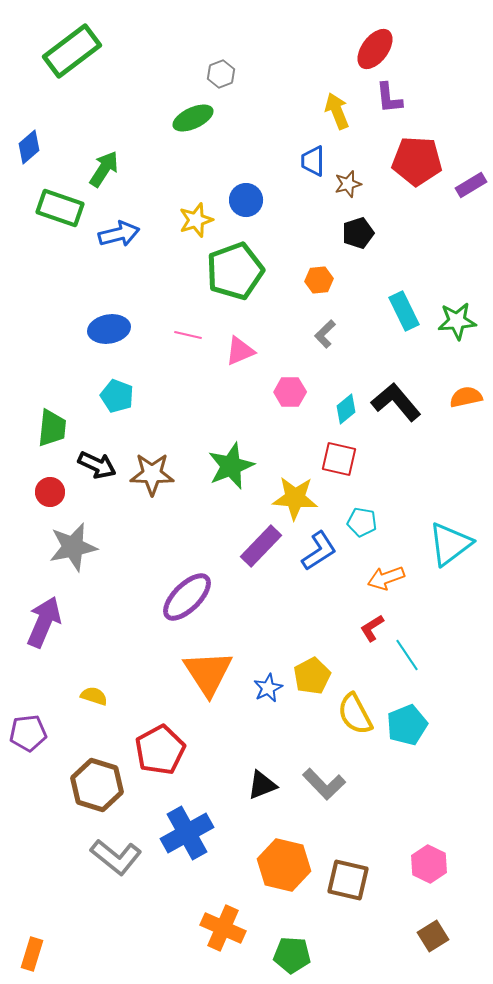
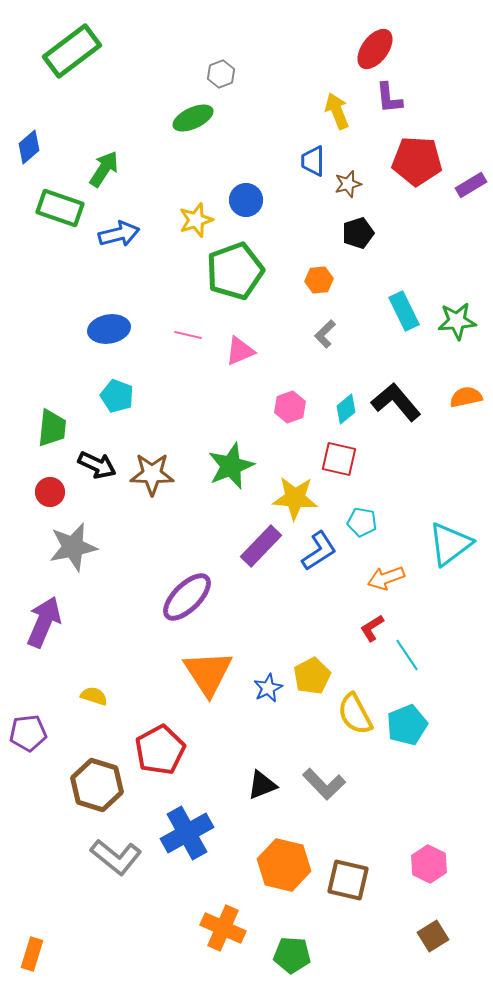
pink hexagon at (290, 392): moved 15 px down; rotated 20 degrees counterclockwise
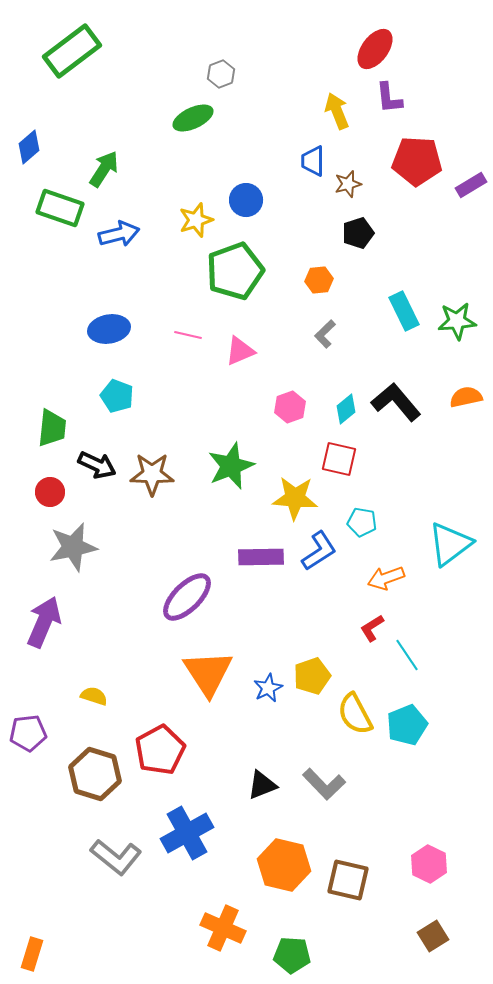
purple rectangle at (261, 546): moved 11 px down; rotated 45 degrees clockwise
yellow pentagon at (312, 676): rotated 9 degrees clockwise
brown hexagon at (97, 785): moved 2 px left, 11 px up
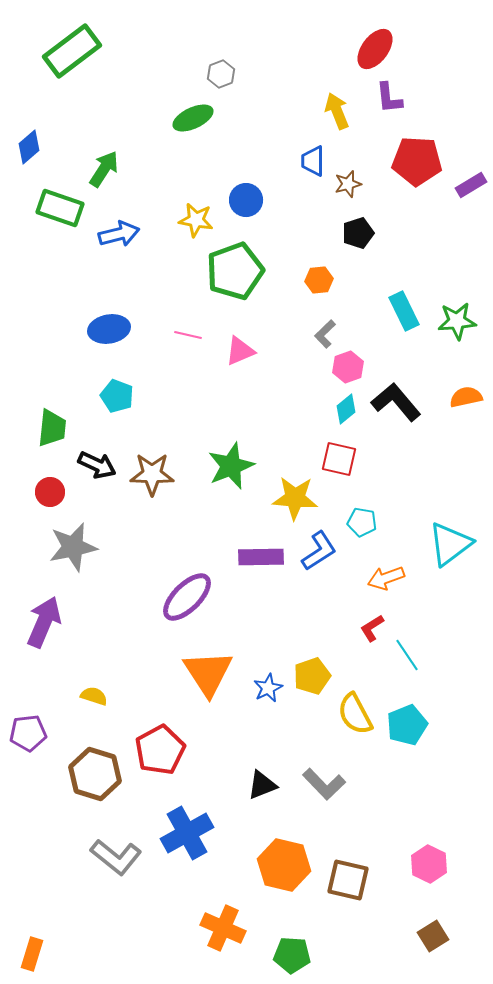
yellow star at (196, 220): rotated 28 degrees clockwise
pink hexagon at (290, 407): moved 58 px right, 40 px up
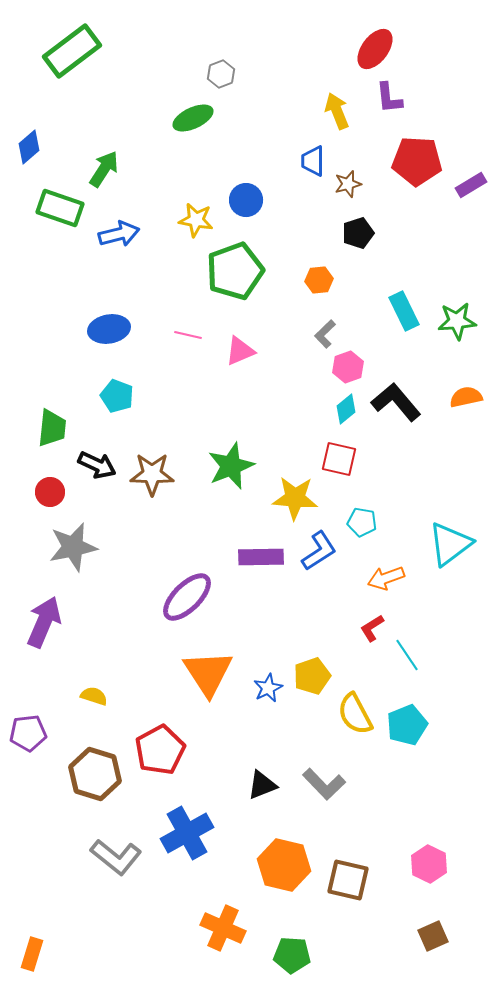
brown square at (433, 936): rotated 8 degrees clockwise
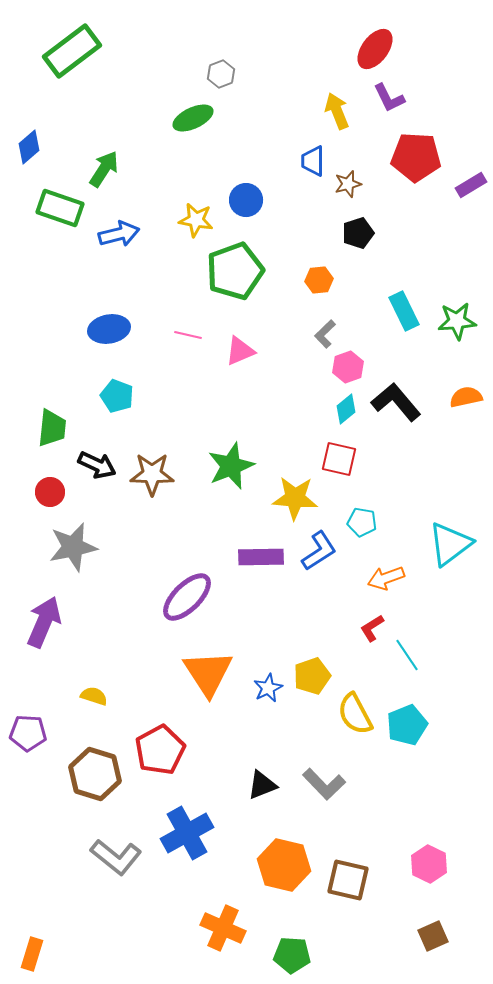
purple L-shape at (389, 98): rotated 20 degrees counterclockwise
red pentagon at (417, 161): moved 1 px left, 4 px up
purple pentagon at (28, 733): rotated 9 degrees clockwise
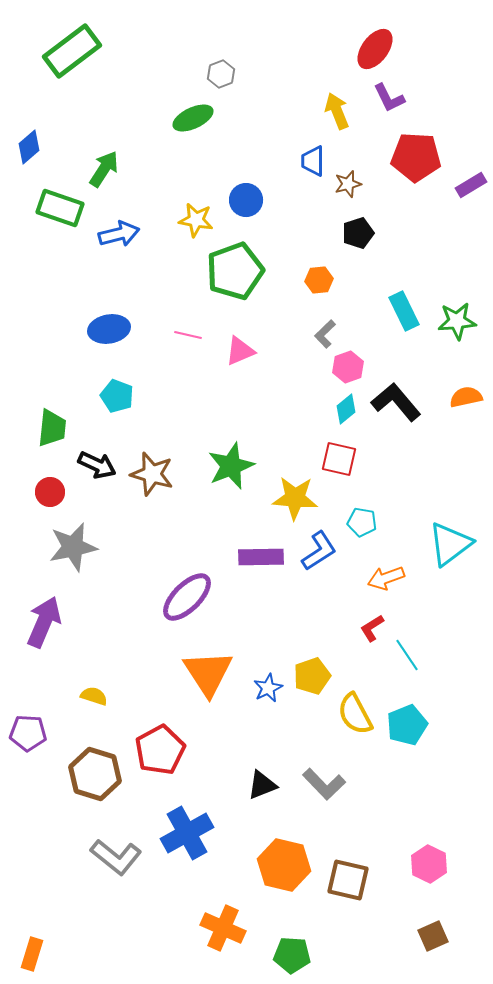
brown star at (152, 474): rotated 15 degrees clockwise
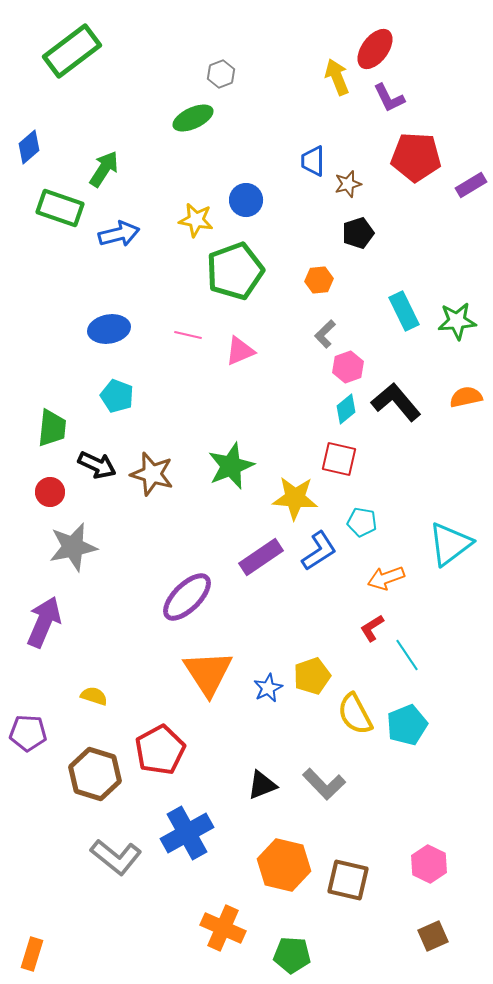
yellow arrow at (337, 111): moved 34 px up
purple rectangle at (261, 557): rotated 33 degrees counterclockwise
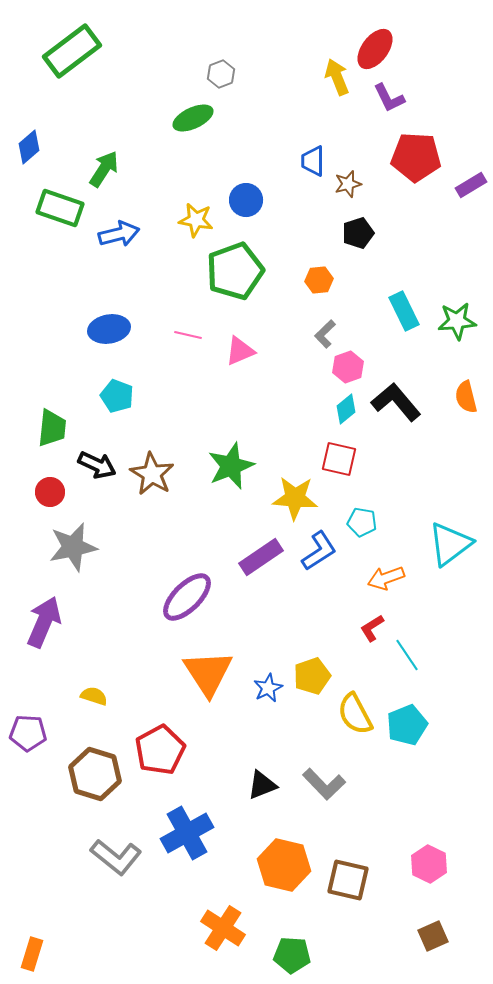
orange semicircle at (466, 397): rotated 92 degrees counterclockwise
brown star at (152, 474): rotated 15 degrees clockwise
orange cross at (223, 928): rotated 9 degrees clockwise
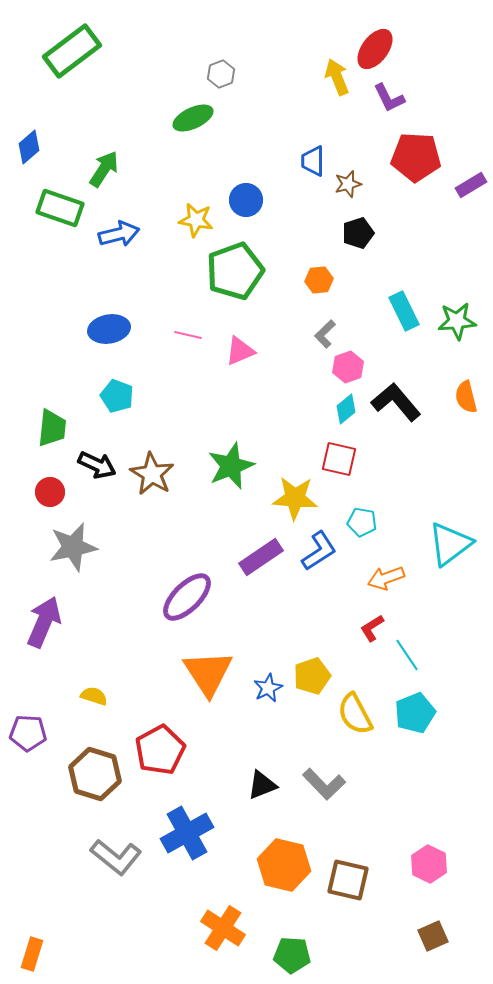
cyan pentagon at (407, 725): moved 8 px right, 12 px up
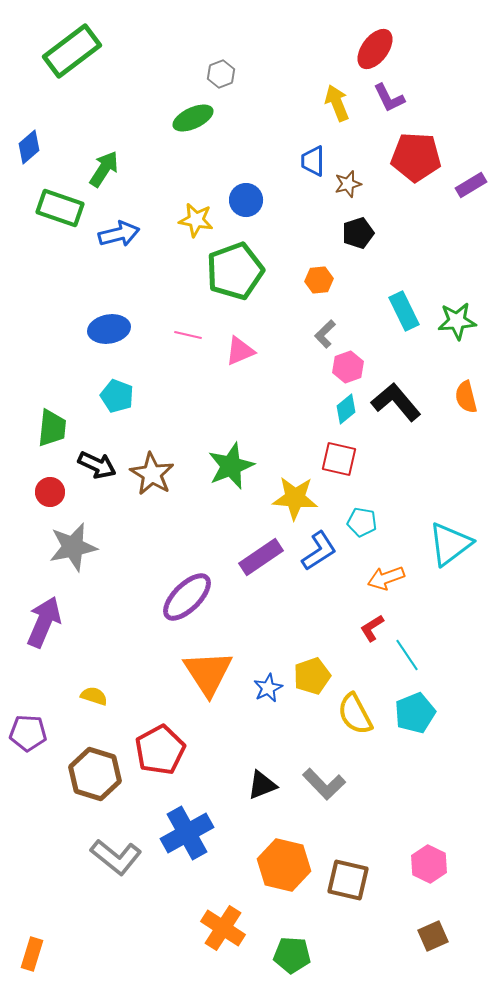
yellow arrow at (337, 77): moved 26 px down
